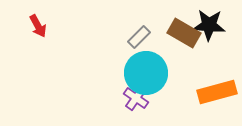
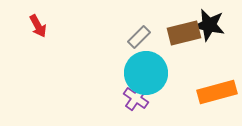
black star: rotated 8 degrees clockwise
brown rectangle: rotated 44 degrees counterclockwise
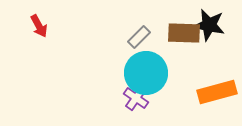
red arrow: moved 1 px right
brown rectangle: rotated 16 degrees clockwise
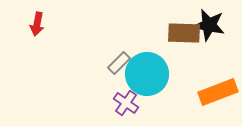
red arrow: moved 2 px left, 2 px up; rotated 40 degrees clockwise
gray rectangle: moved 20 px left, 26 px down
cyan circle: moved 1 px right, 1 px down
orange rectangle: moved 1 px right; rotated 6 degrees counterclockwise
purple cross: moved 10 px left, 5 px down
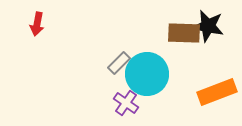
black star: moved 1 px left, 1 px down
orange rectangle: moved 1 px left
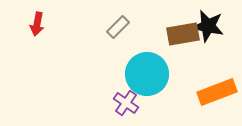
brown rectangle: moved 1 px left, 1 px down; rotated 12 degrees counterclockwise
gray rectangle: moved 1 px left, 36 px up
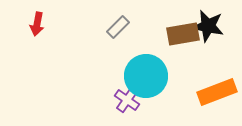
cyan circle: moved 1 px left, 2 px down
purple cross: moved 1 px right, 3 px up
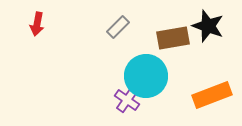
black star: rotated 8 degrees clockwise
brown rectangle: moved 10 px left, 4 px down
orange rectangle: moved 5 px left, 3 px down
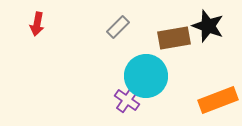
brown rectangle: moved 1 px right
orange rectangle: moved 6 px right, 5 px down
